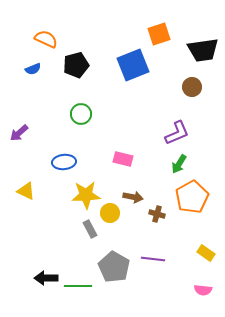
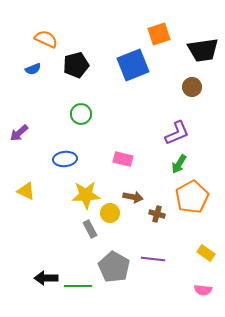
blue ellipse: moved 1 px right, 3 px up
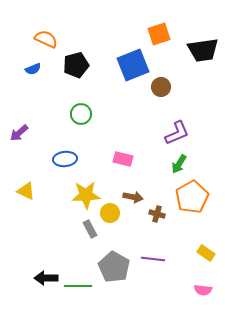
brown circle: moved 31 px left
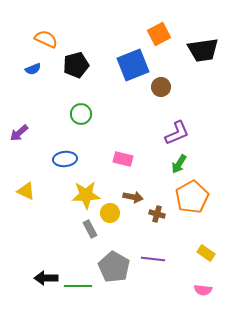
orange square: rotated 10 degrees counterclockwise
